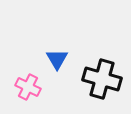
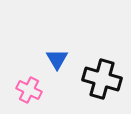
pink cross: moved 1 px right, 3 px down
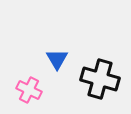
black cross: moved 2 px left
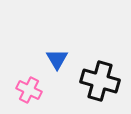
black cross: moved 2 px down
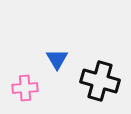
pink cross: moved 4 px left, 2 px up; rotated 30 degrees counterclockwise
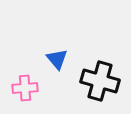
blue triangle: rotated 10 degrees counterclockwise
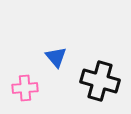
blue triangle: moved 1 px left, 2 px up
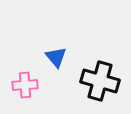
pink cross: moved 3 px up
